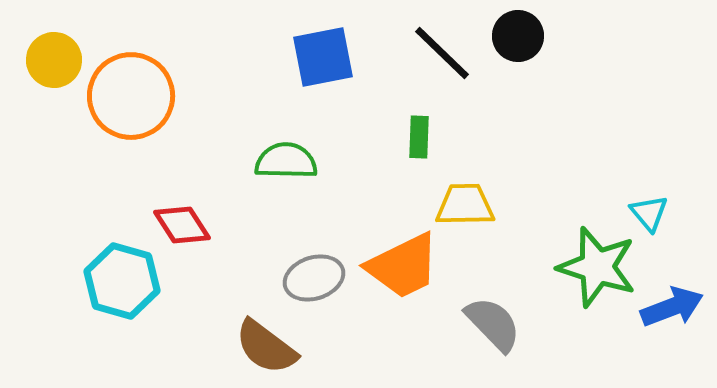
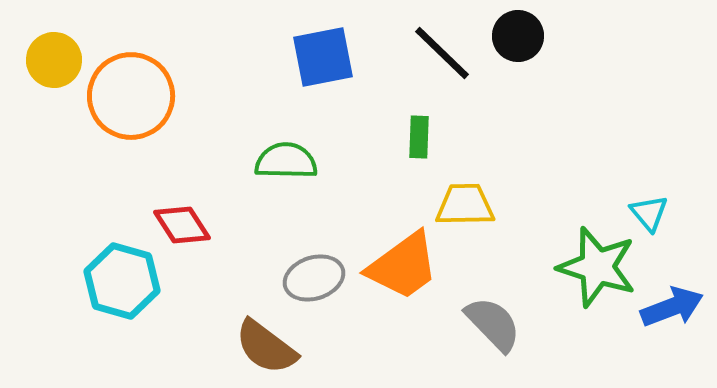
orange trapezoid: rotated 10 degrees counterclockwise
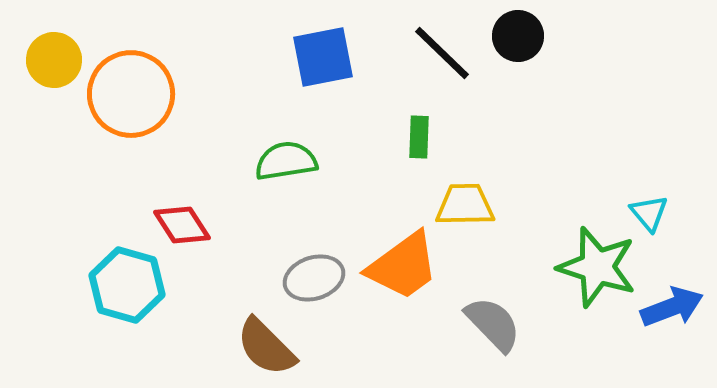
orange circle: moved 2 px up
green semicircle: rotated 10 degrees counterclockwise
cyan hexagon: moved 5 px right, 4 px down
brown semicircle: rotated 8 degrees clockwise
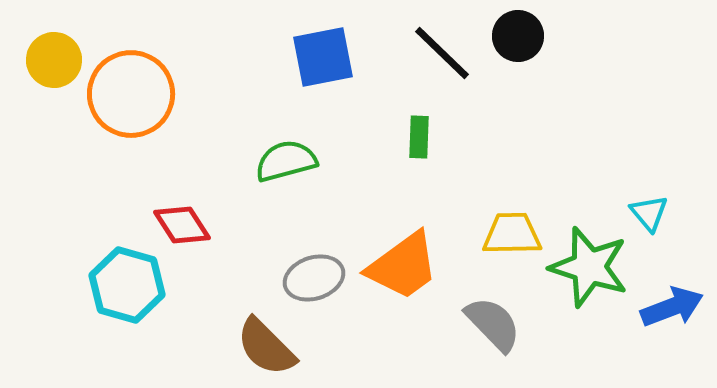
green semicircle: rotated 6 degrees counterclockwise
yellow trapezoid: moved 47 px right, 29 px down
green star: moved 8 px left
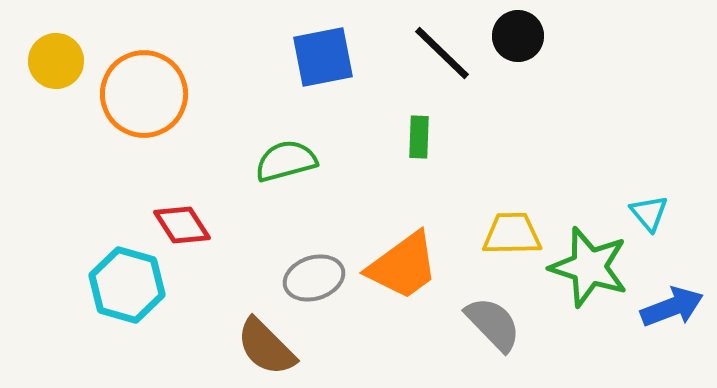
yellow circle: moved 2 px right, 1 px down
orange circle: moved 13 px right
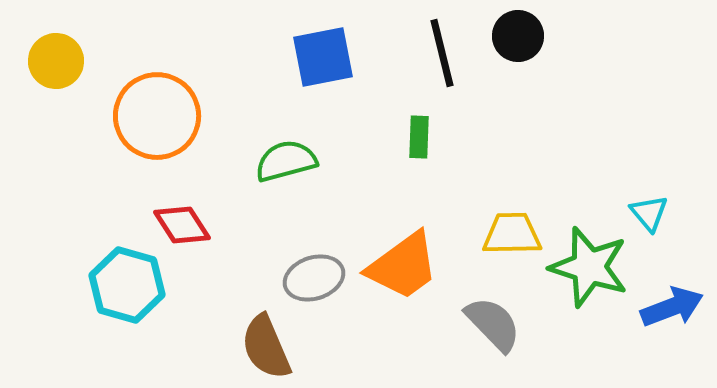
black line: rotated 32 degrees clockwise
orange circle: moved 13 px right, 22 px down
brown semicircle: rotated 22 degrees clockwise
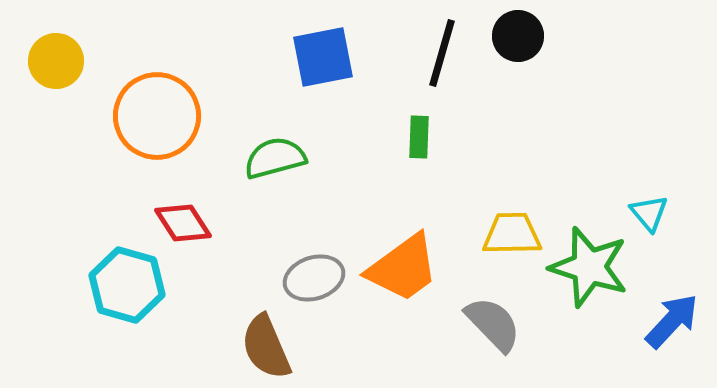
black line: rotated 30 degrees clockwise
green semicircle: moved 11 px left, 3 px up
red diamond: moved 1 px right, 2 px up
orange trapezoid: moved 2 px down
blue arrow: moved 14 px down; rotated 26 degrees counterclockwise
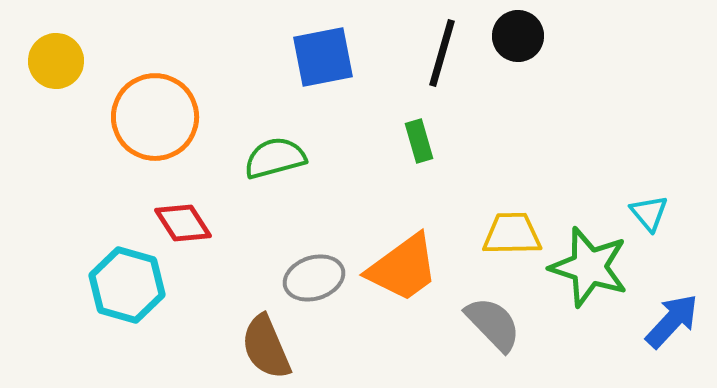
orange circle: moved 2 px left, 1 px down
green rectangle: moved 4 px down; rotated 18 degrees counterclockwise
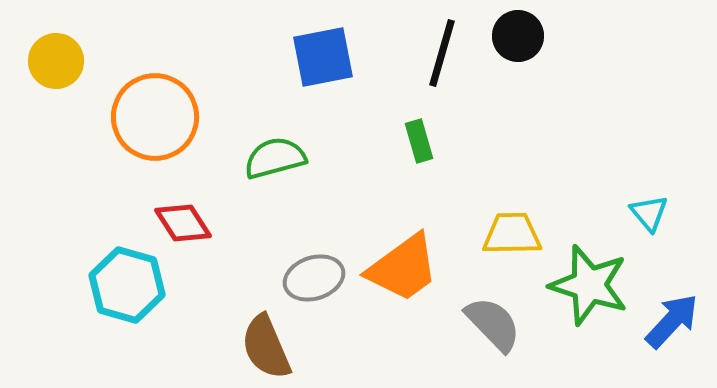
green star: moved 18 px down
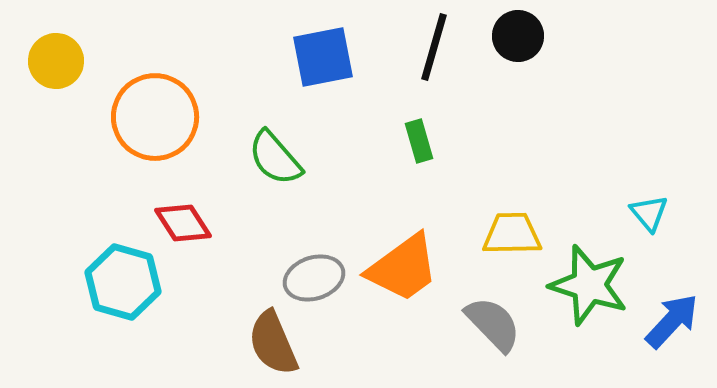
black line: moved 8 px left, 6 px up
green semicircle: rotated 116 degrees counterclockwise
cyan hexagon: moved 4 px left, 3 px up
brown semicircle: moved 7 px right, 4 px up
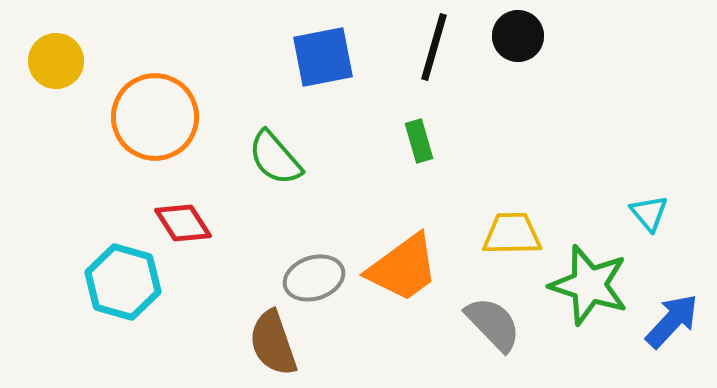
brown semicircle: rotated 4 degrees clockwise
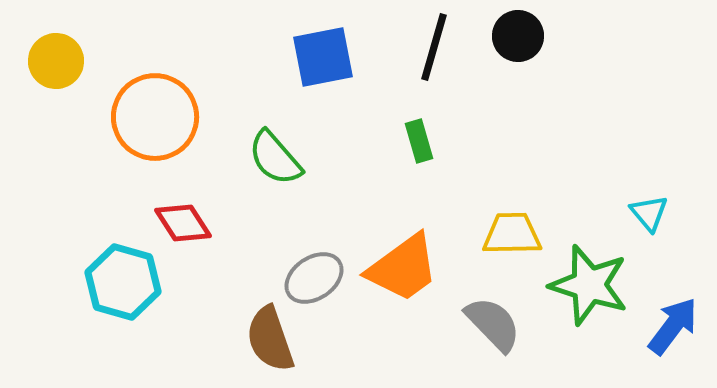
gray ellipse: rotated 16 degrees counterclockwise
blue arrow: moved 1 px right, 5 px down; rotated 6 degrees counterclockwise
brown semicircle: moved 3 px left, 4 px up
